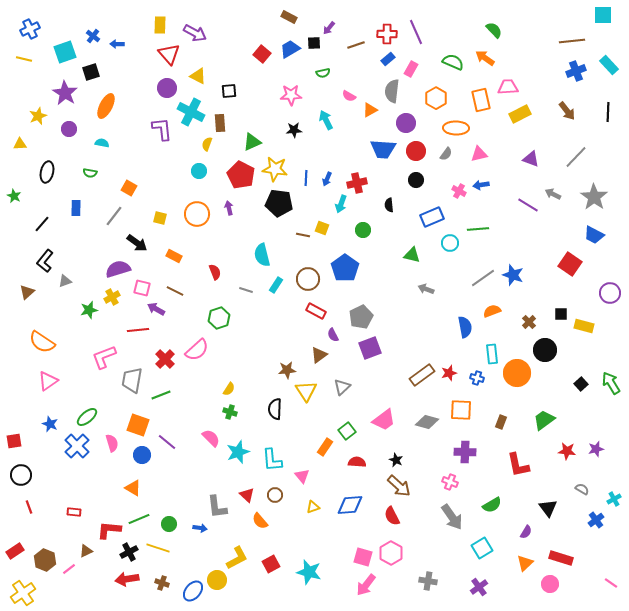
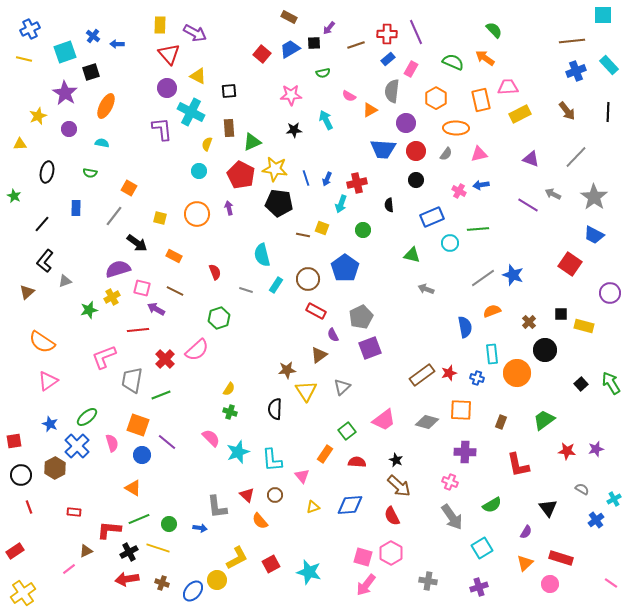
brown rectangle at (220, 123): moved 9 px right, 5 px down
blue line at (306, 178): rotated 21 degrees counterclockwise
orange rectangle at (325, 447): moved 7 px down
brown hexagon at (45, 560): moved 10 px right, 92 px up; rotated 10 degrees clockwise
purple cross at (479, 587): rotated 18 degrees clockwise
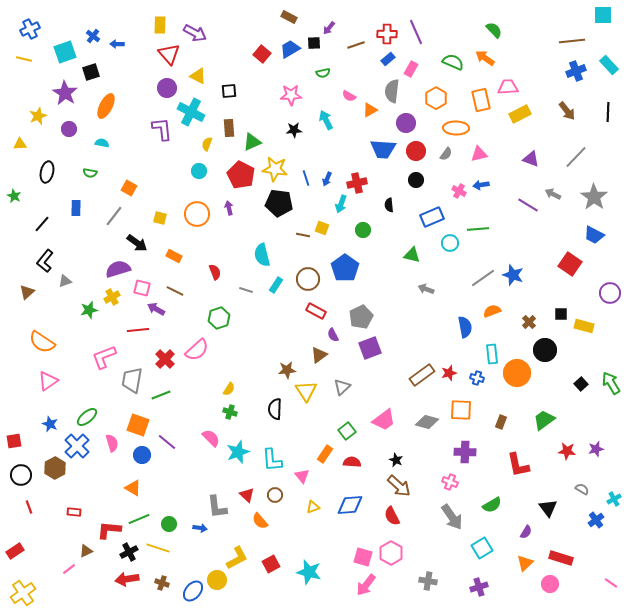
red semicircle at (357, 462): moved 5 px left
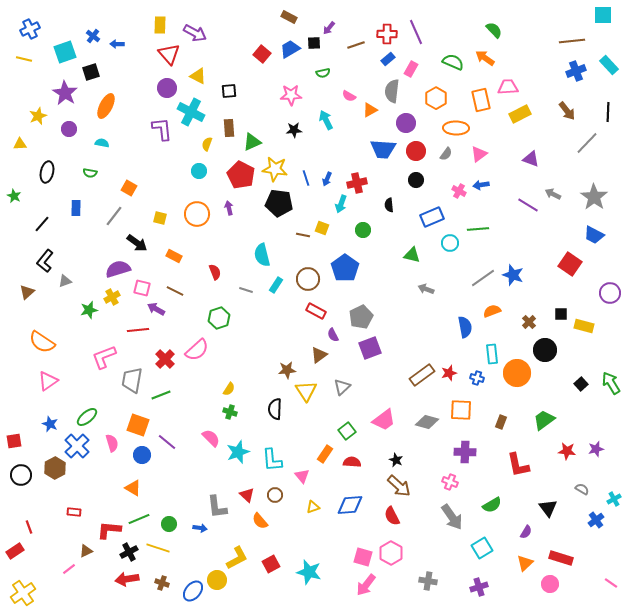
pink triangle at (479, 154): rotated 24 degrees counterclockwise
gray line at (576, 157): moved 11 px right, 14 px up
red line at (29, 507): moved 20 px down
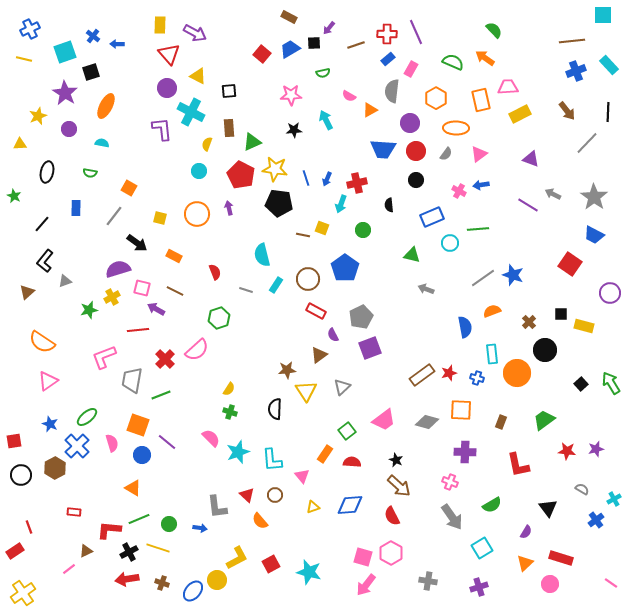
purple circle at (406, 123): moved 4 px right
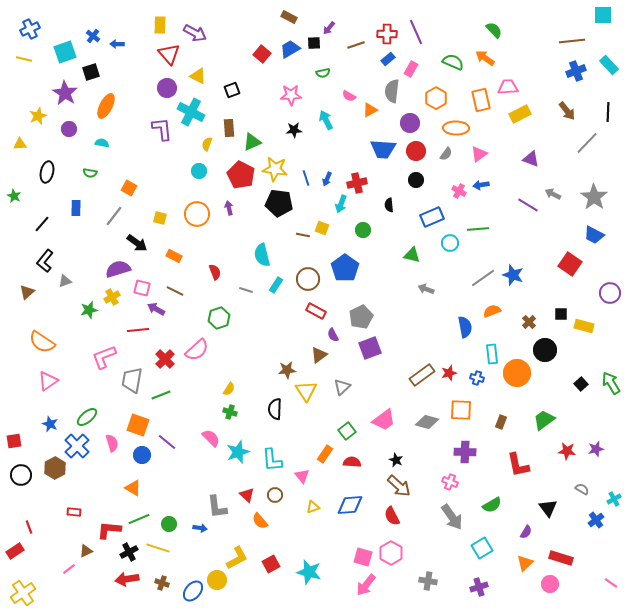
black square at (229, 91): moved 3 px right, 1 px up; rotated 14 degrees counterclockwise
